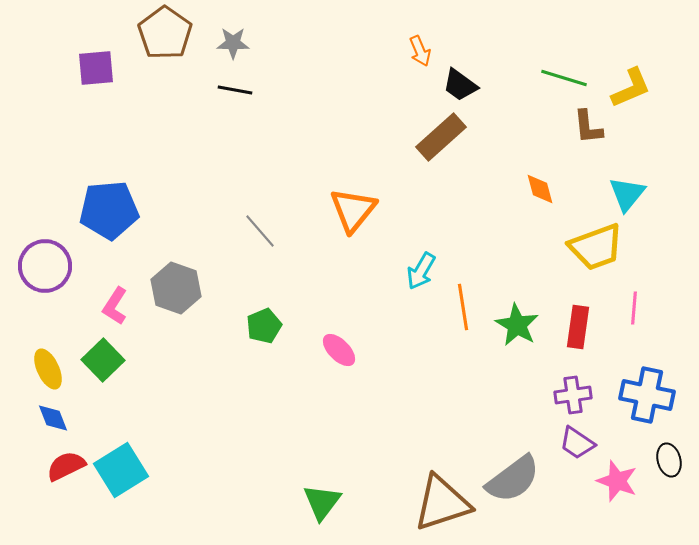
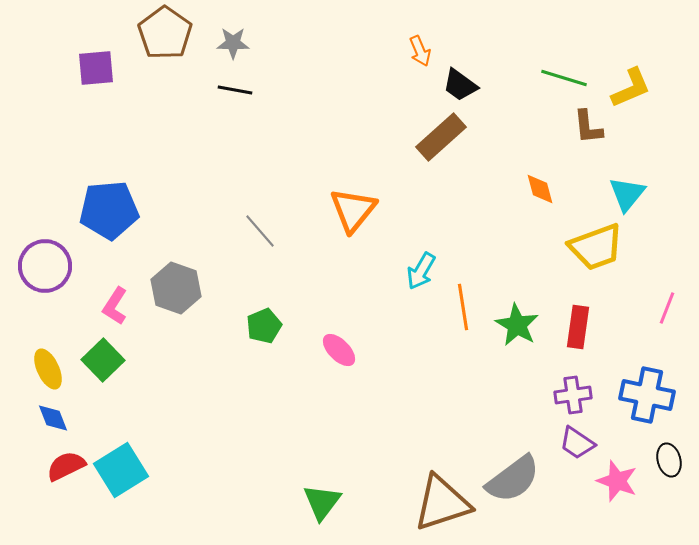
pink line: moved 33 px right; rotated 16 degrees clockwise
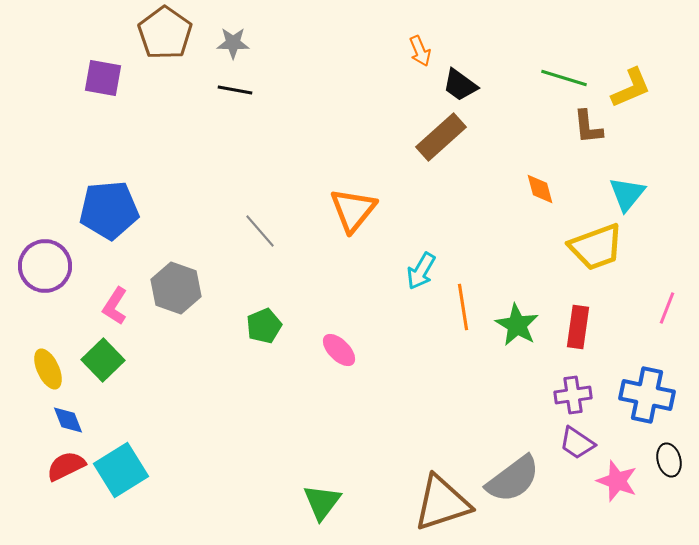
purple square: moved 7 px right, 10 px down; rotated 15 degrees clockwise
blue diamond: moved 15 px right, 2 px down
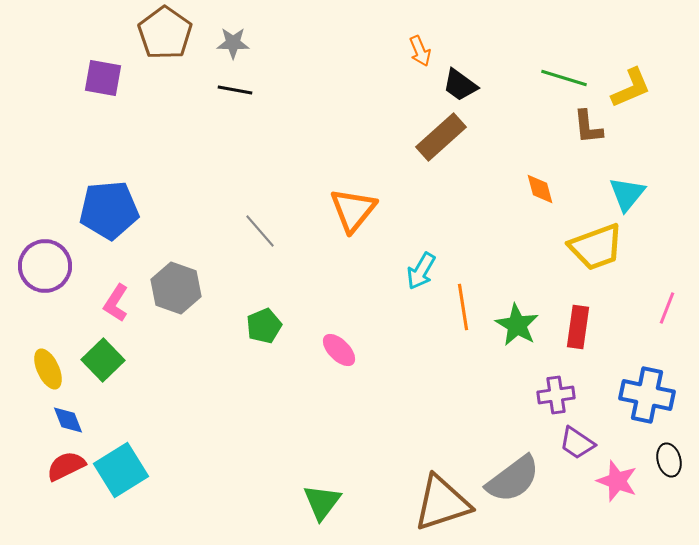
pink L-shape: moved 1 px right, 3 px up
purple cross: moved 17 px left
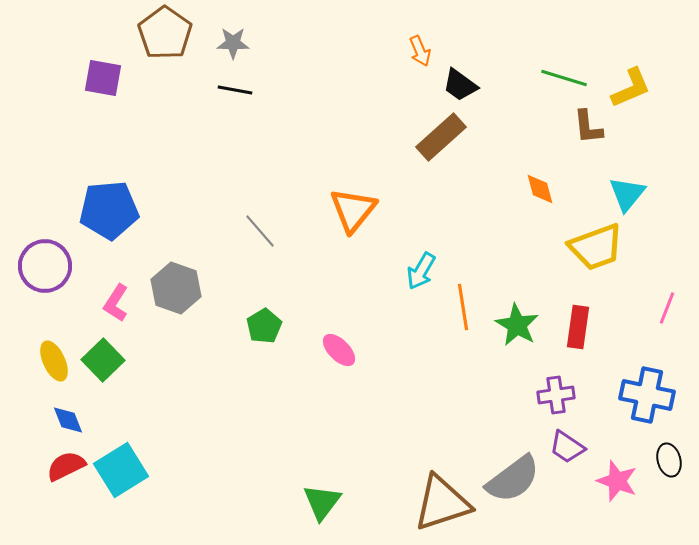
green pentagon: rotated 8 degrees counterclockwise
yellow ellipse: moved 6 px right, 8 px up
purple trapezoid: moved 10 px left, 4 px down
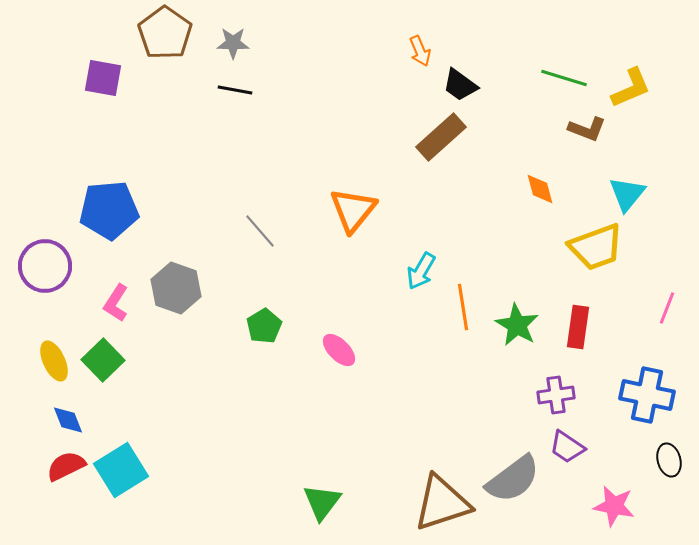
brown L-shape: moved 1 px left, 2 px down; rotated 63 degrees counterclockwise
pink star: moved 3 px left, 25 px down; rotated 9 degrees counterclockwise
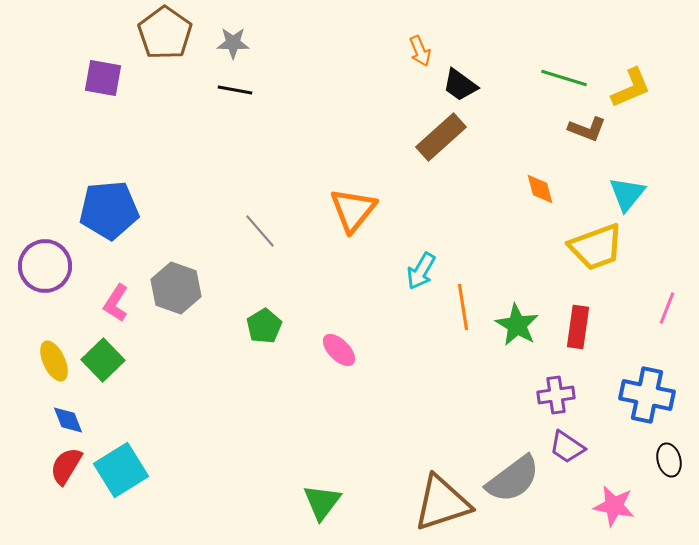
red semicircle: rotated 33 degrees counterclockwise
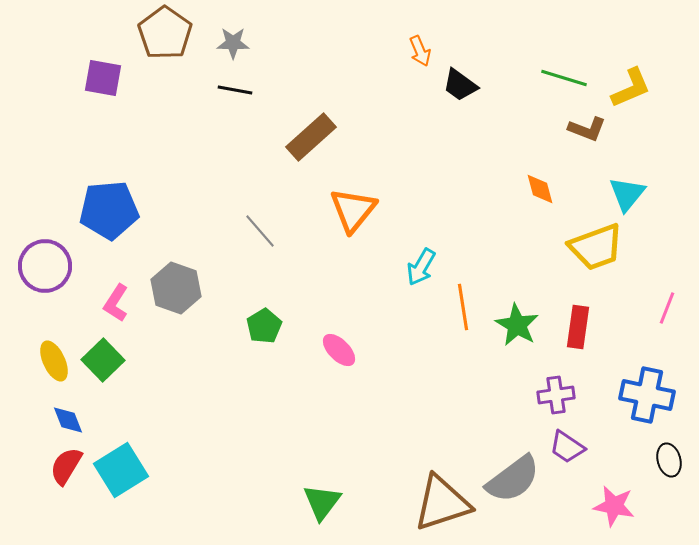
brown rectangle: moved 130 px left
cyan arrow: moved 4 px up
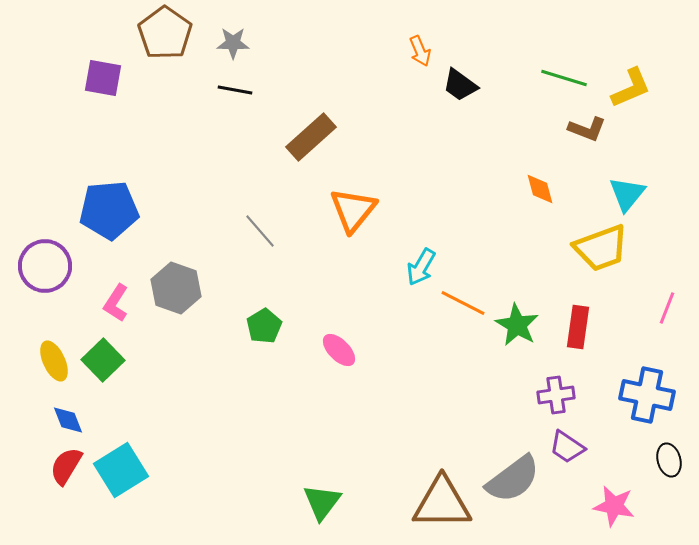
yellow trapezoid: moved 5 px right, 1 px down
orange line: moved 4 px up; rotated 54 degrees counterclockwise
brown triangle: rotated 18 degrees clockwise
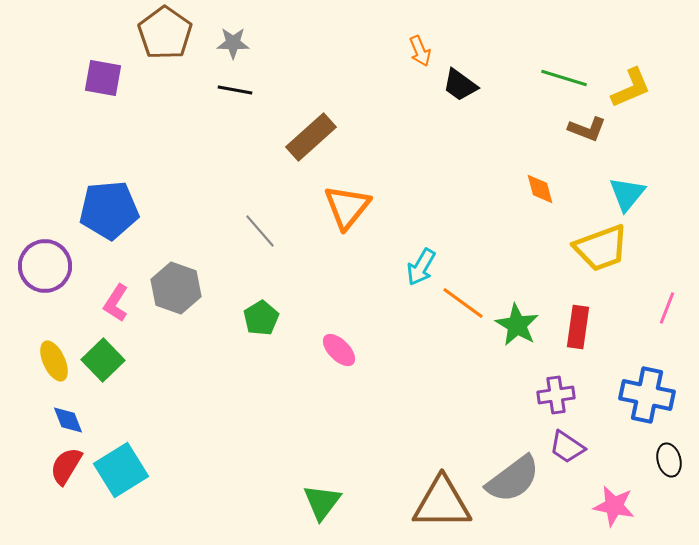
orange triangle: moved 6 px left, 3 px up
orange line: rotated 9 degrees clockwise
green pentagon: moved 3 px left, 8 px up
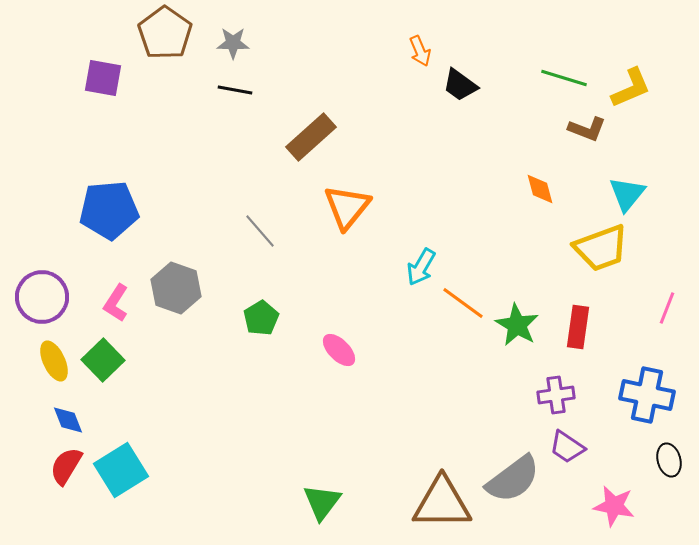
purple circle: moved 3 px left, 31 px down
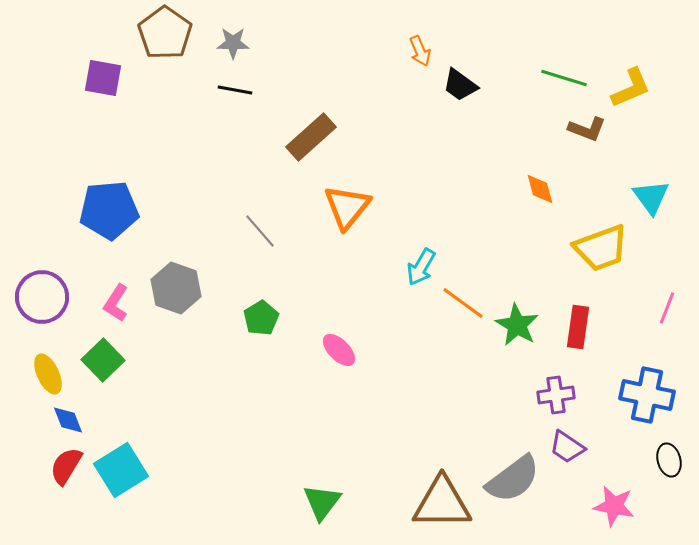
cyan triangle: moved 24 px right, 3 px down; rotated 15 degrees counterclockwise
yellow ellipse: moved 6 px left, 13 px down
